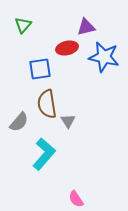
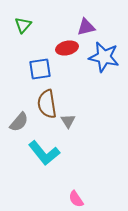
cyan L-shape: moved 1 px up; rotated 100 degrees clockwise
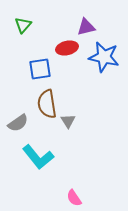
gray semicircle: moved 1 px left, 1 px down; rotated 15 degrees clockwise
cyan L-shape: moved 6 px left, 4 px down
pink semicircle: moved 2 px left, 1 px up
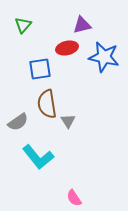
purple triangle: moved 4 px left, 2 px up
gray semicircle: moved 1 px up
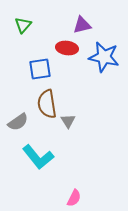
red ellipse: rotated 20 degrees clockwise
pink semicircle: rotated 120 degrees counterclockwise
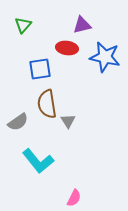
blue star: moved 1 px right
cyan L-shape: moved 4 px down
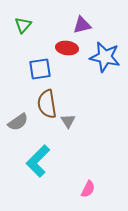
cyan L-shape: rotated 84 degrees clockwise
pink semicircle: moved 14 px right, 9 px up
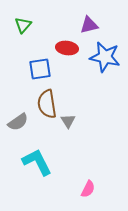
purple triangle: moved 7 px right
cyan L-shape: moved 1 px left, 1 px down; rotated 108 degrees clockwise
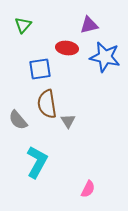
gray semicircle: moved 2 px up; rotated 85 degrees clockwise
cyan L-shape: rotated 56 degrees clockwise
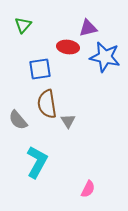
purple triangle: moved 1 px left, 3 px down
red ellipse: moved 1 px right, 1 px up
